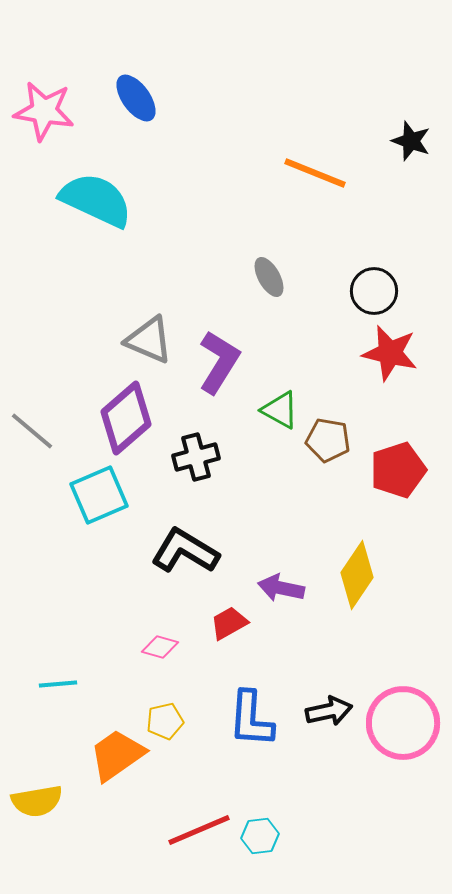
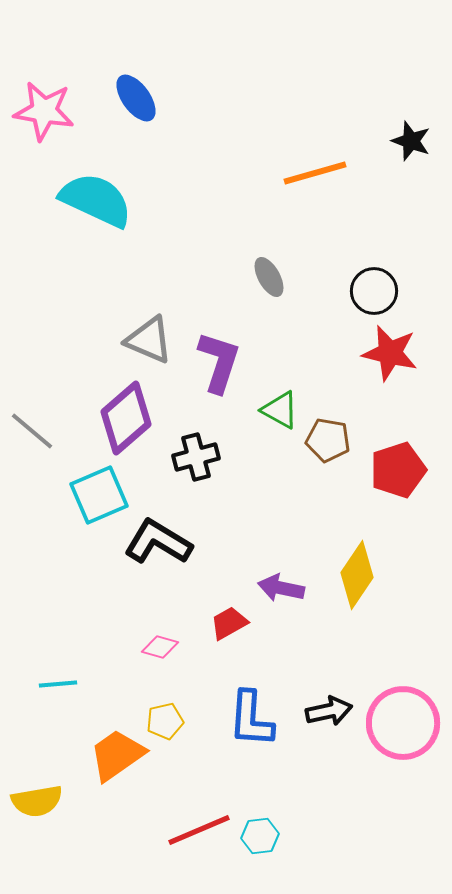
orange line: rotated 38 degrees counterclockwise
purple L-shape: rotated 14 degrees counterclockwise
black L-shape: moved 27 px left, 9 px up
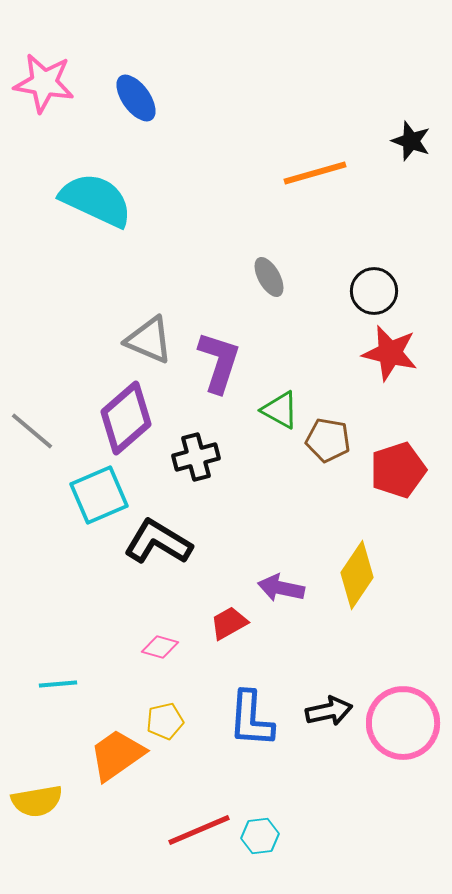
pink star: moved 28 px up
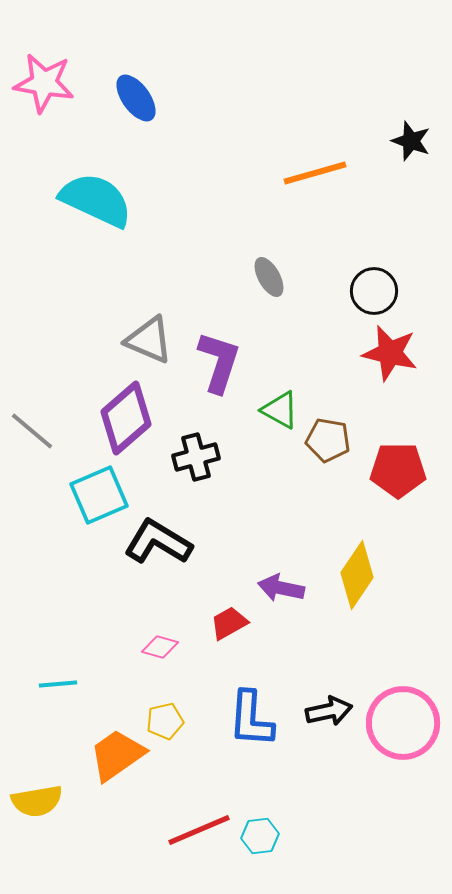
red pentagon: rotated 18 degrees clockwise
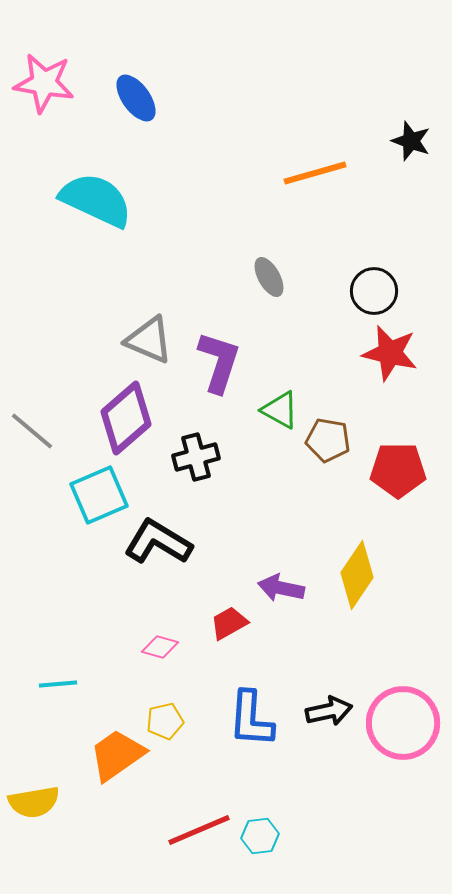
yellow semicircle: moved 3 px left, 1 px down
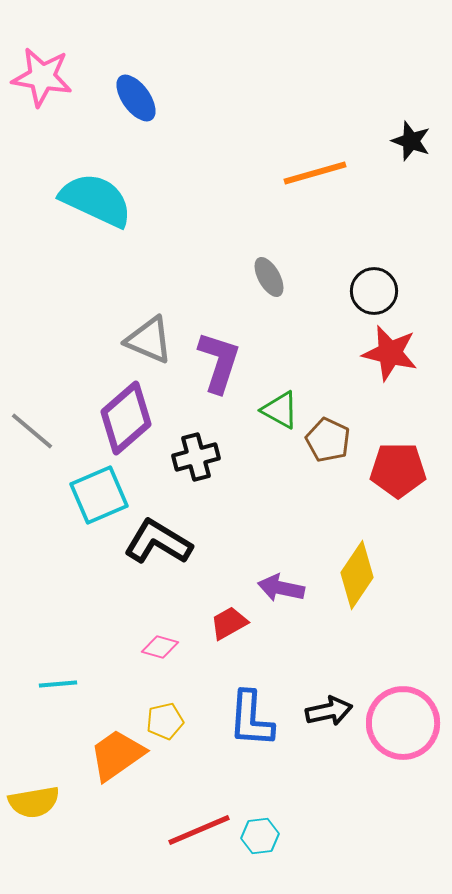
pink star: moved 2 px left, 6 px up
brown pentagon: rotated 15 degrees clockwise
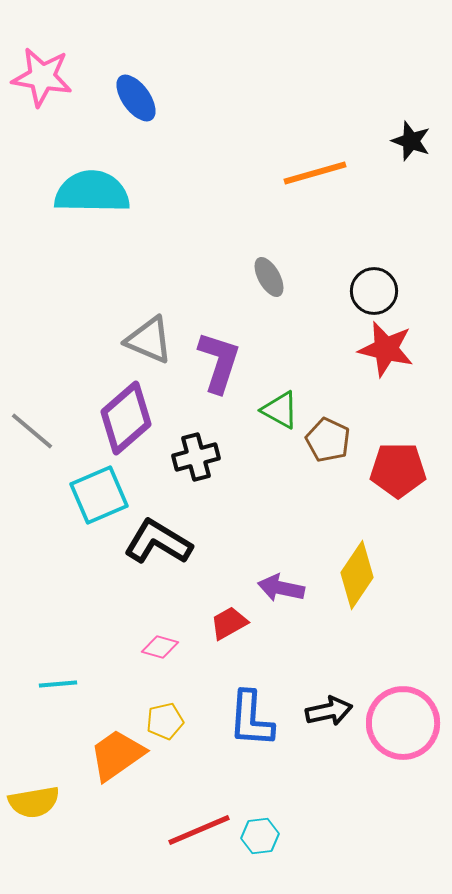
cyan semicircle: moved 4 px left, 8 px up; rotated 24 degrees counterclockwise
red star: moved 4 px left, 4 px up
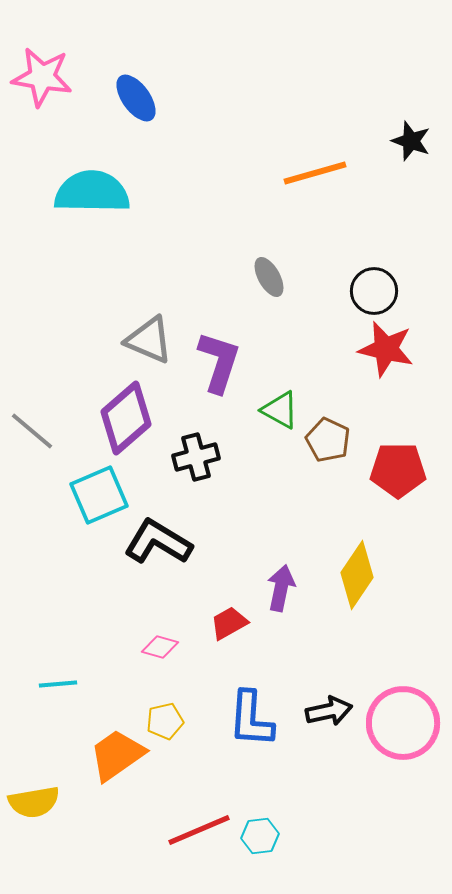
purple arrow: rotated 90 degrees clockwise
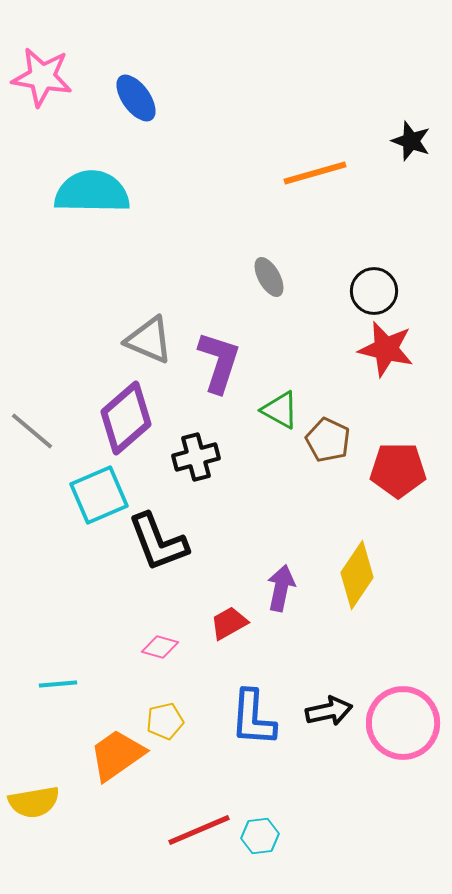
black L-shape: rotated 142 degrees counterclockwise
blue L-shape: moved 2 px right, 1 px up
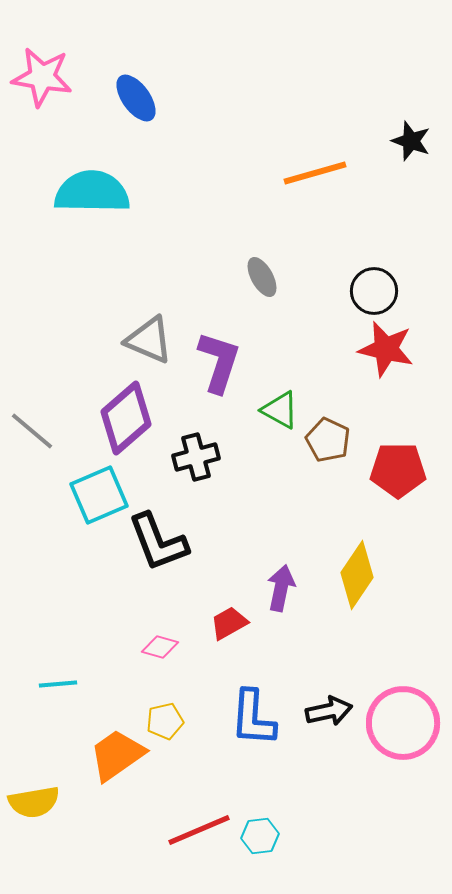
gray ellipse: moved 7 px left
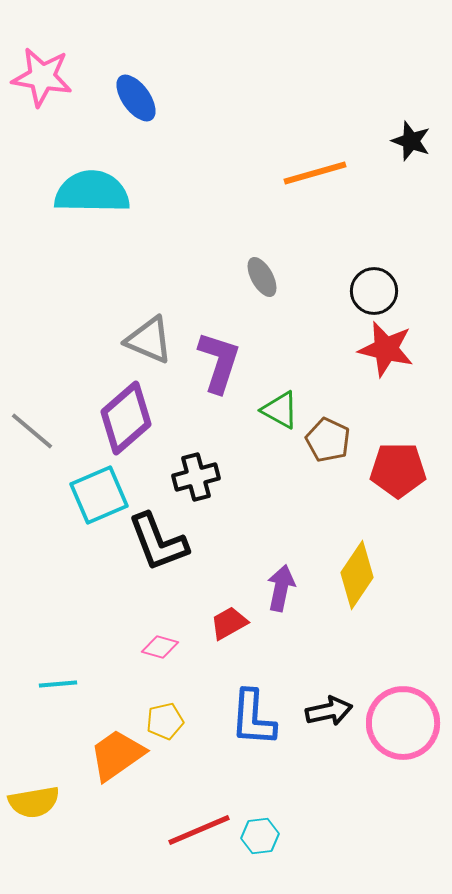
black cross: moved 20 px down
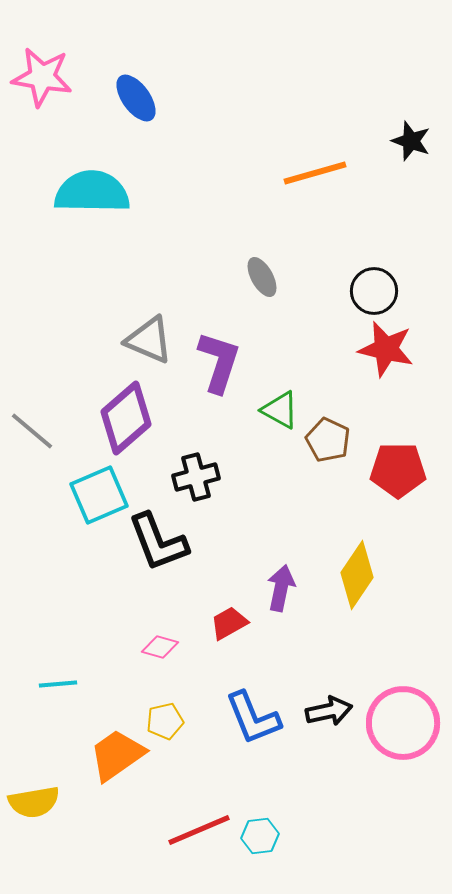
blue L-shape: rotated 26 degrees counterclockwise
